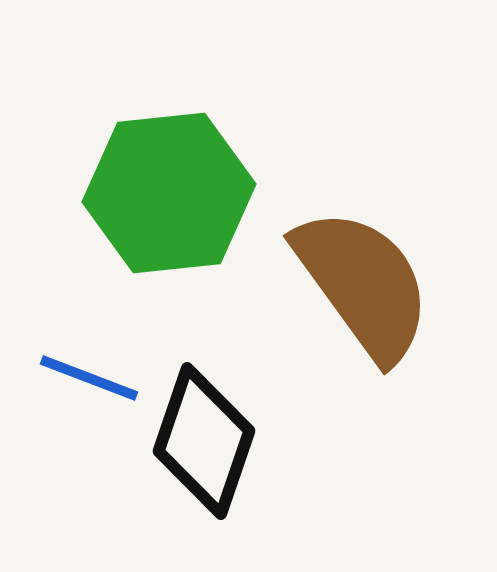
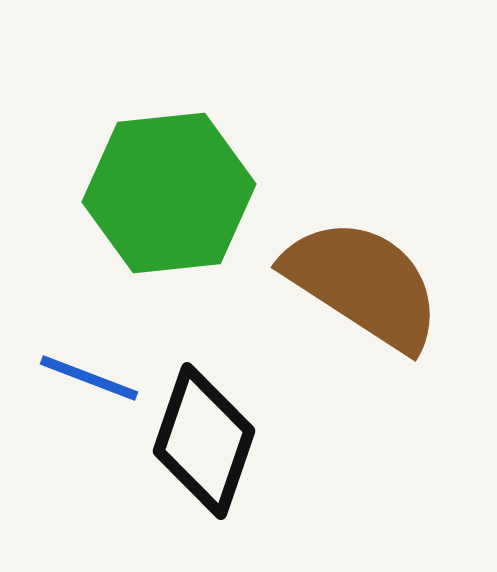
brown semicircle: rotated 21 degrees counterclockwise
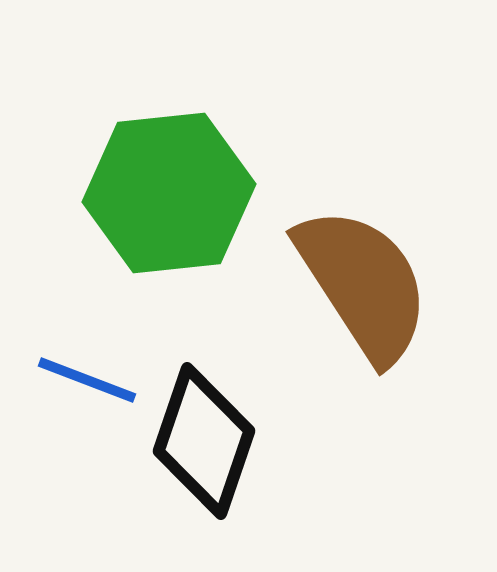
brown semicircle: rotated 24 degrees clockwise
blue line: moved 2 px left, 2 px down
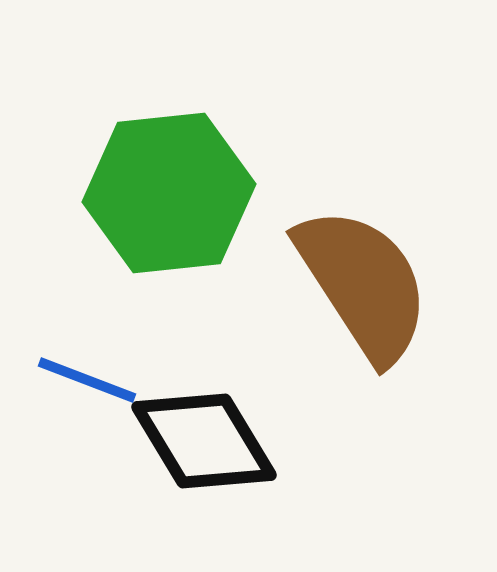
black diamond: rotated 50 degrees counterclockwise
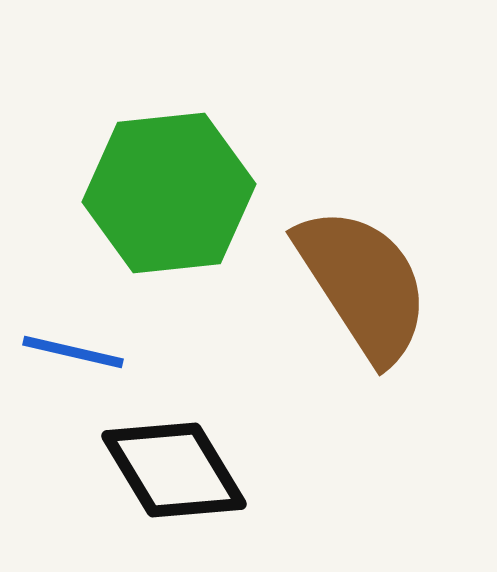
blue line: moved 14 px left, 28 px up; rotated 8 degrees counterclockwise
black diamond: moved 30 px left, 29 px down
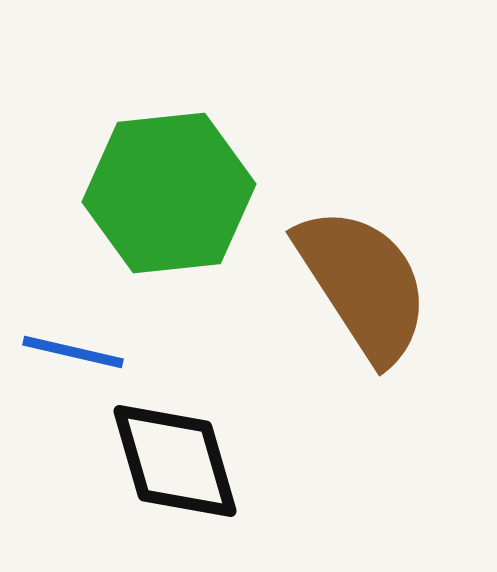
black diamond: moved 1 px right, 9 px up; rotated 15 degrees clockwise
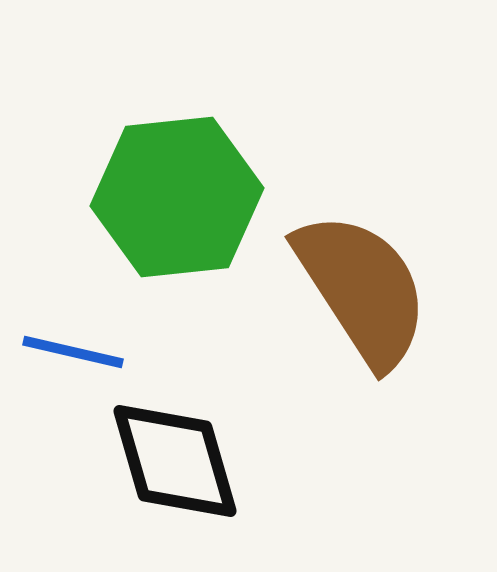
green hexagon: moved 8 px right, 4 px down
brown semicircle: moved 1 px left, 5 px down
